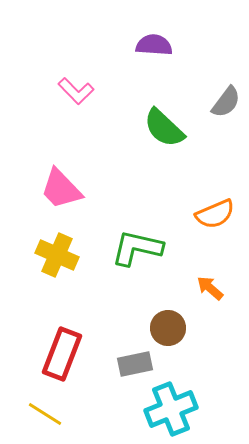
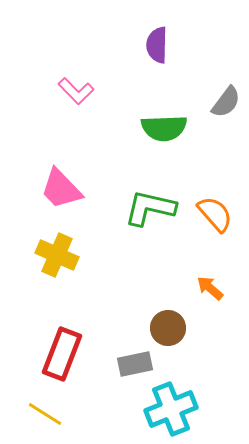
purple semicircle: moved 3 px right; rotated 93 degrees counterclockwise
green semicircle: rotated 45 degrees counterclockwise
orange semicircle: rotated 108 degrees counterclockwise
green L-shape: moved 13 px right, 40 px up
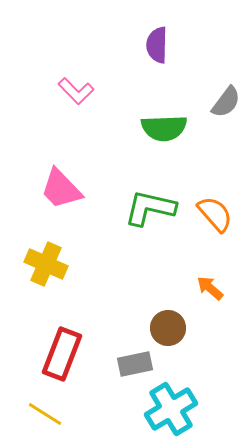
yellow cross: moved 11 px left, 9 px down
cyan cross: rotated 9 degrees counterclockwise
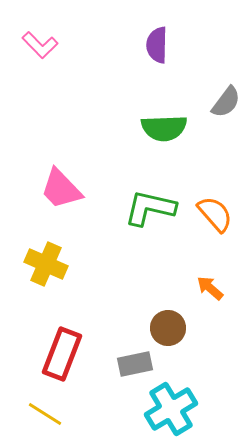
pink L-shape: moved 36 px left, 46 px up
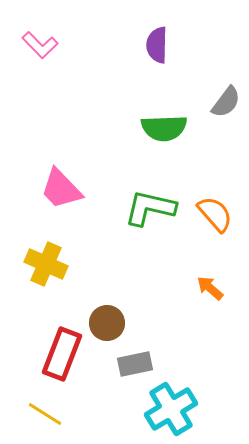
brown circle: moved 61 px left, 5 px up
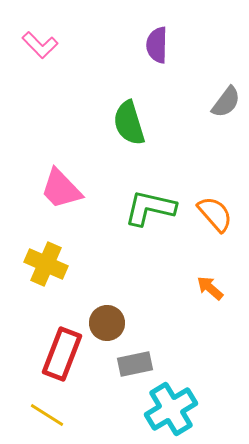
green semicircle: moved 35 px left, 5 px up; rotated 75 degrees clockwise
yellow line: moved 2 px right, 1 px down
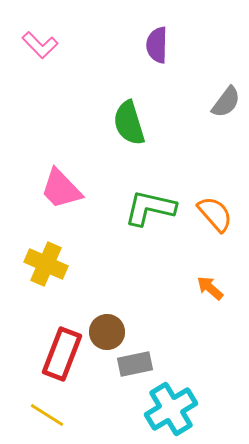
brown circle: moved 9 px down
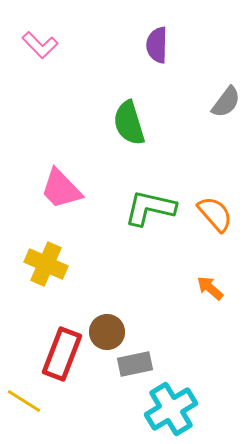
yellow line: moved 23 px left, 14 px up
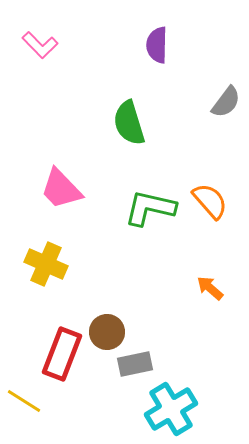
orange semicircle: moved 5 px left, 13 px up
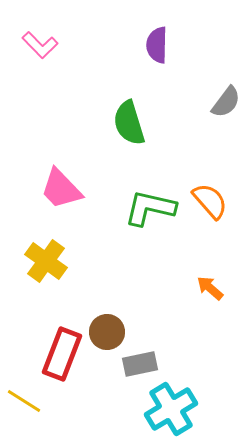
yellow cross: moved 3 px up; rotated 12 degrees clockwise
gray rectangle: moved 5 px right
